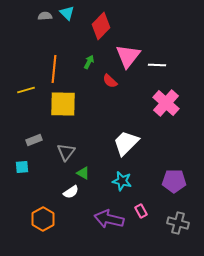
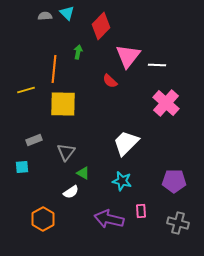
green arrow: moved 11 px left, 10 px up; rotated 16 degrees counterclockwise
pink rectangle: rotated 24 degrees clockwise
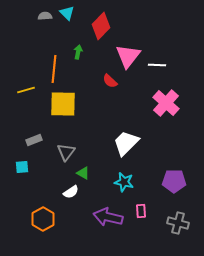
cyan star: moved 2 px right, 1 px down
purple arrow: moved 1 px left, 2 px up
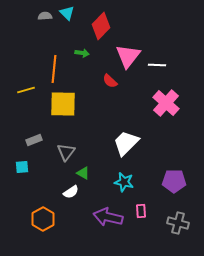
green arrow: moved 4 px right, 1 px down; rotated 88 degrees clockwise
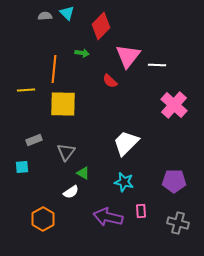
yellow line: rotated 12 degrees clockwise
pink cross: moved 8 px right, 2 px down
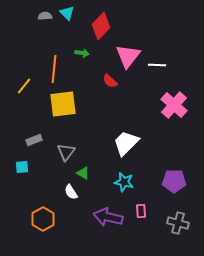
yellow line: moved 2 px left, 4 px up; rotated 48 degrees counterclockwise
yellow square: rotated 8 degrees counterclockwise
white semicircle: rotated 91 degrees clockwise
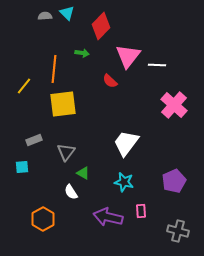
white trapezoid: rotated 8 degrees counterclockwise
purple pentagon: rotated 25 degrees counterclockwise
gray cross: moved 8 px down
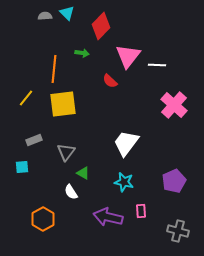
yellow line: moved 2 px right, 12 px down
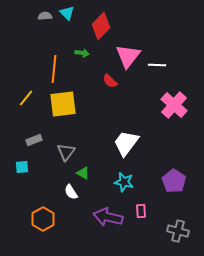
purple pentagon: rotated 15 degrees counterclockwise
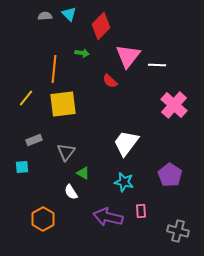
cyan triangle: moved 2 px right, 1 px down
purple pentagon: moved 4 px left, 6 px up
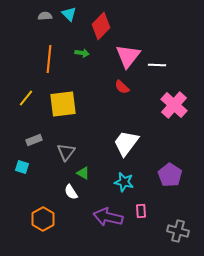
orange line: moved 5 px left, 10 px up
red semicircle: moved 12 px right, 6 px down
cyan square: rotated 24 degrees clockwise
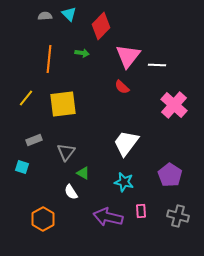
gray cross: moved 15 px up
